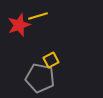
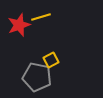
yellow line: moved 3 px right, 1 px down
gray pentagon: moved 3 px left, 1 px up
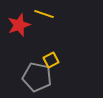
yellow line: moved 3 px right, 3 px up; rotated 36 degrees clockwise
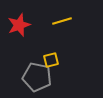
yellow line: moved 18 px right, 7 px down; rotated 36 degrees counterclockwise
yellow square: rotated 14 degrees clockwise
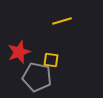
red star: moved 27 px down
yellow square: rotated 21 degrees clockwise
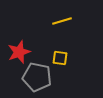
yellow square: moved 9 px right, 2 px up
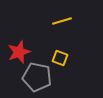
yellow square: rotated 14 degrees clockwise
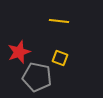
yellow line: moved 3 px left; rotated 24 degrees clockwise
